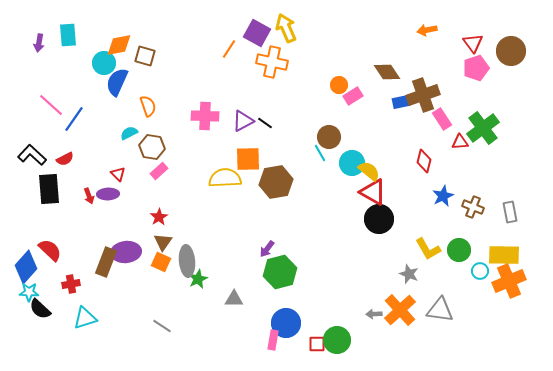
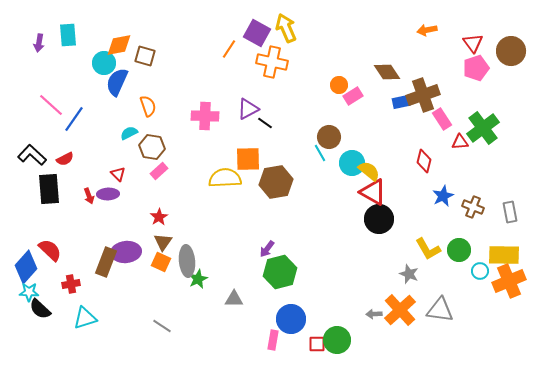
purple triangle at (243, 121): moved 5 px right, 12 px up
blue circle at (286, 323): moved 5 px right, 4 px up
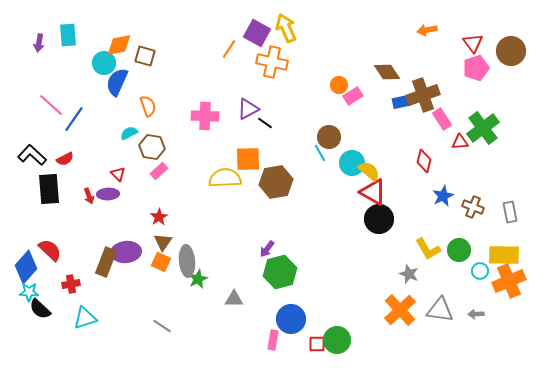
gray arrow at (374, 314): moved 102 px right
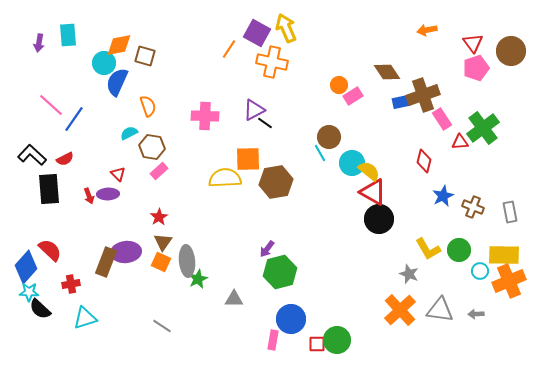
purple triangle at (248, 109): moved 6 px right, 1 px down
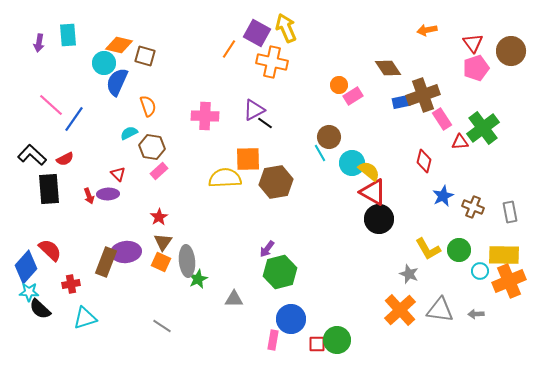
orange diamond at (119, 45): rotated 24 degrees clockwise
brown diamond at (387, 72): moved 1 px right, 4 px up
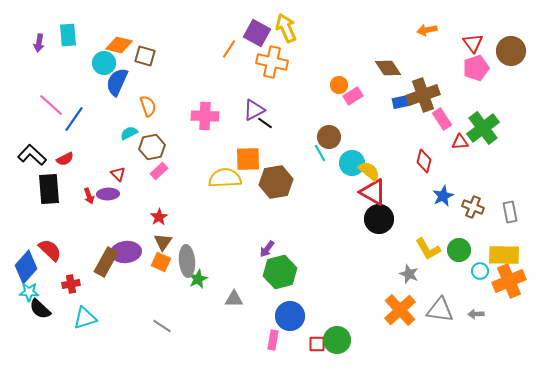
brown hexagon at (152, 147): rotated 20 degrees counterclockwise
brown rectangle at (106, 262): rotated 8 degrees clockwise
blue circle at (291, 319): moved 1 px left, 3 px up
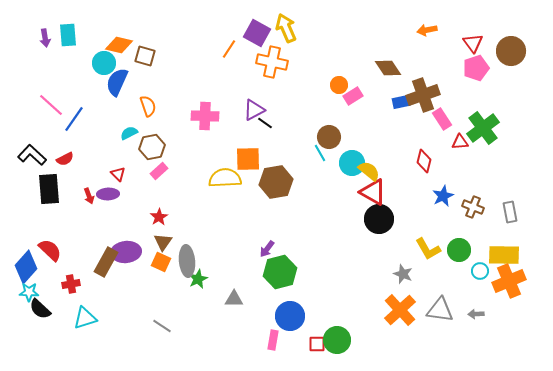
purple arrow at (39, 43): moved 6 px right, 5 px up; rotated 18 degrees counterclockwise
gray star at (409, 274): moved 6 px left
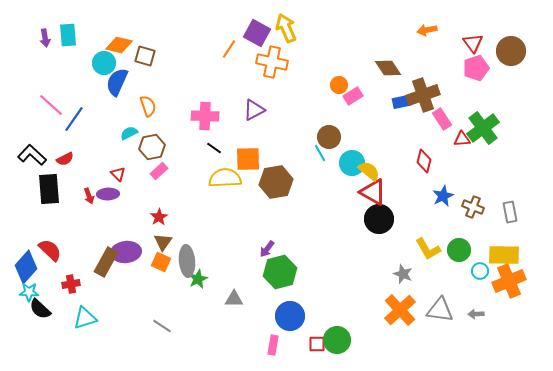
black line at (265, 123): moved 51 px left, 25 px down
red triangle at (460, 142): moved 2 px right, 3 px up
pink rectangle at (273, 340): moved 5 px down
